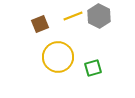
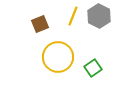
yellow line: rotated 48 degrees counterclockwise
green square: rotated 18 degrees counterclockwise
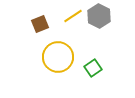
yellow line: rotated 36 degrees clockwise
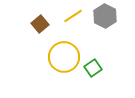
gray hexagon: moved 6 px right
brown square: rotated 18 degrees counterclockwise
yellow circle: moved 6 px right
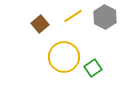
gray hexagon: moved 1 px down
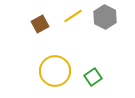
brown square: rotated 12 degrees clockwise
yellow circle: moved 9 px left, 14 px down
green square: moved 9 px down
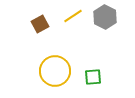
green square: rotated 30 degrees clockwise
